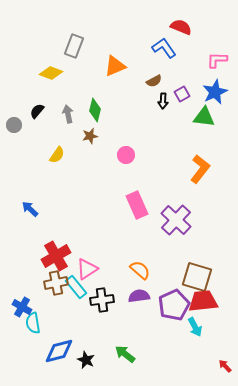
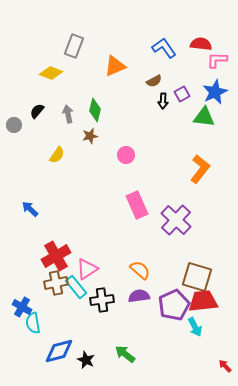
red semicircle: moved 20 px right, 17 px down; rotated 15 degrees counterclockwise
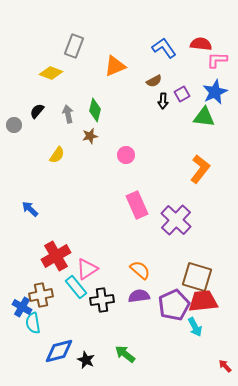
brown cross: moved 15 px left, 12 px down
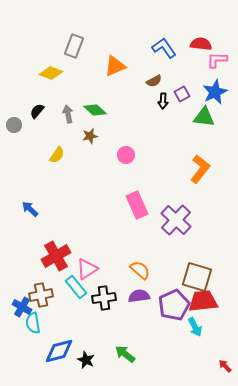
green diamond: rotated 60 degrees counterclockwise
black cross: moved 2 px right, 2 px up
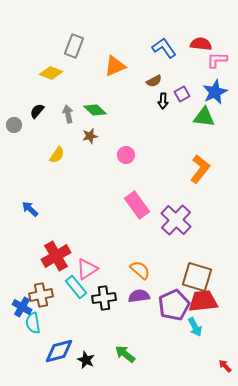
pink rectangle: rotated 12 degrees counterclockwise
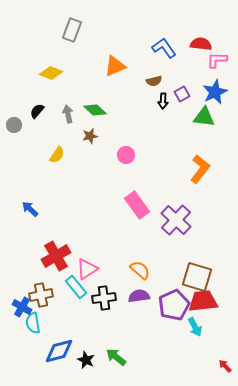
gray rectangle: moved 2 px left, 16 px up
brown semicircle: rotated 14 degrees clockwise
green arrow: moved 9 px left, 3 px down
